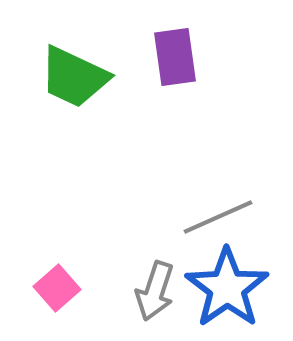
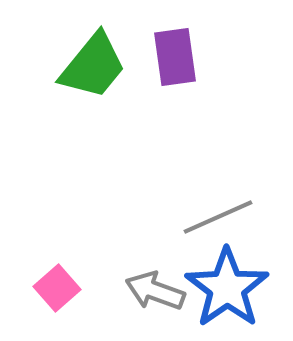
green trapezoid: moved 19 px right, 11 px up; rotated 76 degrees counterclockwise
gray arrow: rotated 92 degrees clockwise
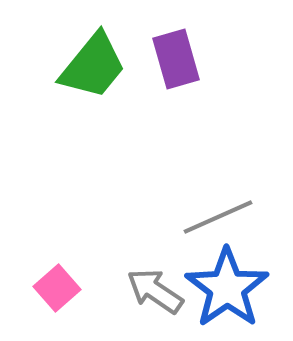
purple rectangle: moved 1 px right, 2 px down; rotated 8 degrees counterclockwise
gray arrow: rotated 14 degrees clockwise
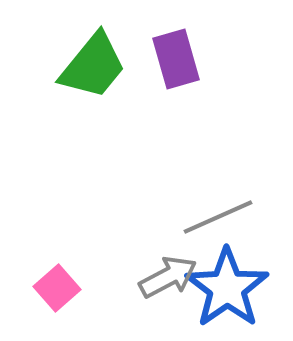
gray arrow: moved 13 px right, 14 px up; rotated 118 degrees clockwise
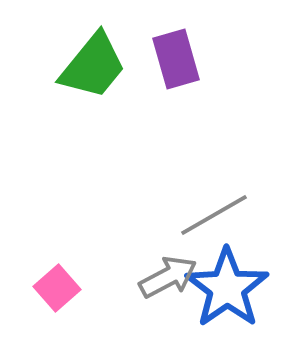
gray line: moved 4 px left, 2 px up; rotated 6 degrees counterclockwise
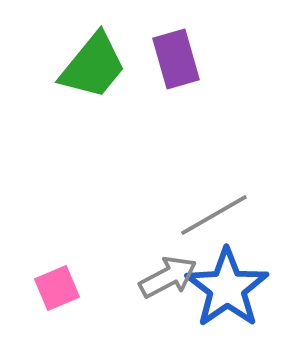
pink square: rotated 18 degrees clockwise
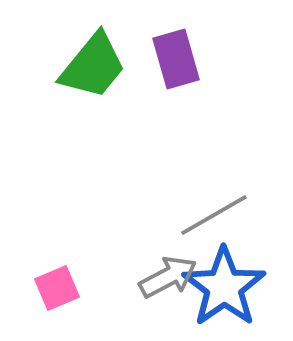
blue star: moved 3 px left, 1 px up
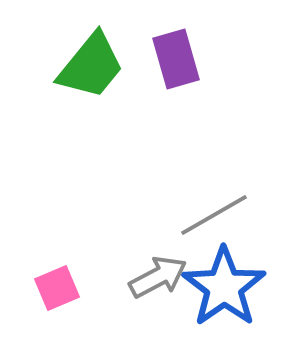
green trapezoid: moved 2 px left
gray arrow: moved 10 px left
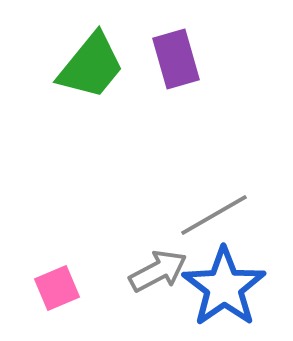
gray arrow: moved 6 px up
